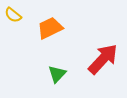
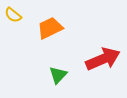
red arrow: rotated 24 degrees clockwise
green triangle: moved 1 px right, 1 px down
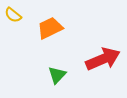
green triangle: moved 1 px left
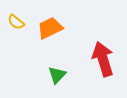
yellow semicircle: moved 3 px right, 7 px down
red arrow: rotated 84 degrees counterclockwise
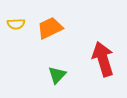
yellow semicircle: moved 2 px down; rotated 42 degrees counterclockwise
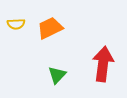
red arrow: moved 5 px down; rotated 24 degrees clockwise
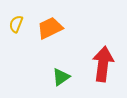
yellow semicircle: rotated 114 degrees clockwise
green triangle: moved 4 px right, 2 px down; rotated 12 degrees clockwise
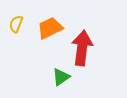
red arrow: moved 21 px left, 16 px up
